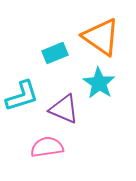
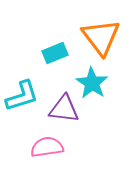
orange triangle: rotated 18 degrees clockwise
cyan star: moved 7 px left
purple triangle: rotated 16 degrees counterclockwise
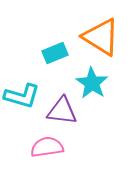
orange triangle: rotated 21 degrees counterclockwise
cyan L-shape: rotated 33 degrees clockwise
purple triangle: moved 2 px left, 2 px down
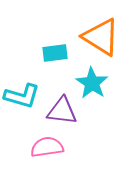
cyan rectangle: rotated 15 degrees clockwise
